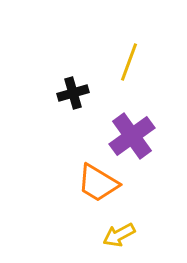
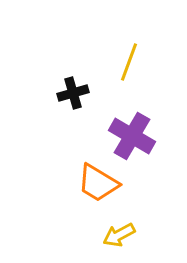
purple cross: rotated 24 degrees counterclockwise
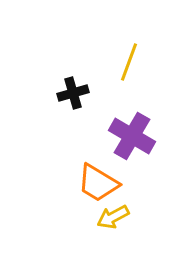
yellow arrow: moved 6 px left, 18 px up
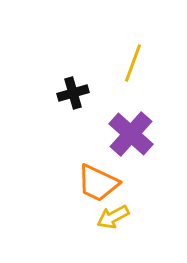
yellow line: moved 4 px right, 1 px down
purple cross: moved 1 px left, 2 px up; rotated 12 degrees clockwise
orange trapezoid: rotated 6 degrees counterclockwise
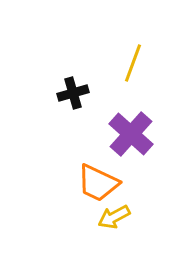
yellow arrow: moved 1 px right
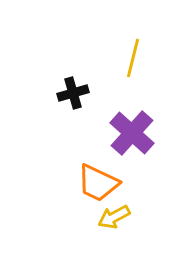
yellow line: moved 5 px up; rotated 6 degrees counterclockwise
purple cross: moved 1 px right, 1 px up
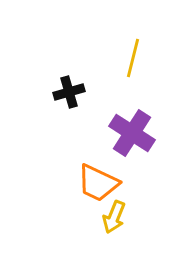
black cross: moved 4 px left, 1 px up
purple cross: rotated 9 degrees counterclockwise
yellow arrow: rotated 40 degrees counterclockwise
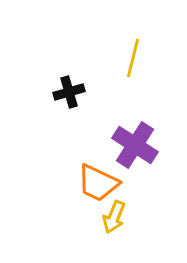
purple cross: moved 3 px right, 12 px down
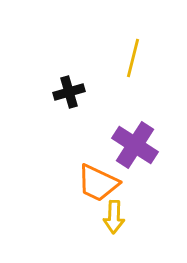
yellow arrow: rotated 20 degrees counterclockwise
